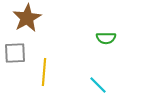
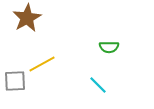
green semicircle: moved 3 px right, 9 px down
gray square: moved 28 px down
yellow line: moved 2 px left, 8 px up; rotated 56 degrees clockwise
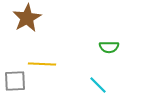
yellow line: rotated 32 degrees clockwise
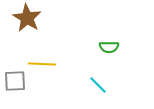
brown star: rotated 12 degrees counterclockwise
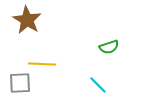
brown star: moved 2 px down
green semicircle: rotated 18 degrees counterclockwise
gray square: moved 5 px right, 2 px down
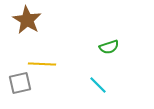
gray square: rotated 10 degrees counterclockwise
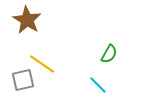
green semicircle: moved 7 px down; rotated 42 degrees counterclockwise
yellow line: rotated 32 degrees clockwise
gray square: moved 3 px right, 3 px up
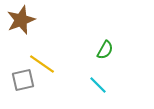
brown star: moved 6 px left; rotated 20 degrees clockwise
green semicircle: moved 4 px left, 4 px up
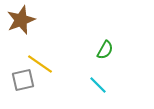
yellow line: moved 2 px left
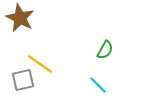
brown star: moved 1 px left, 2 px up; rotated 24 degrees counterclockwise
